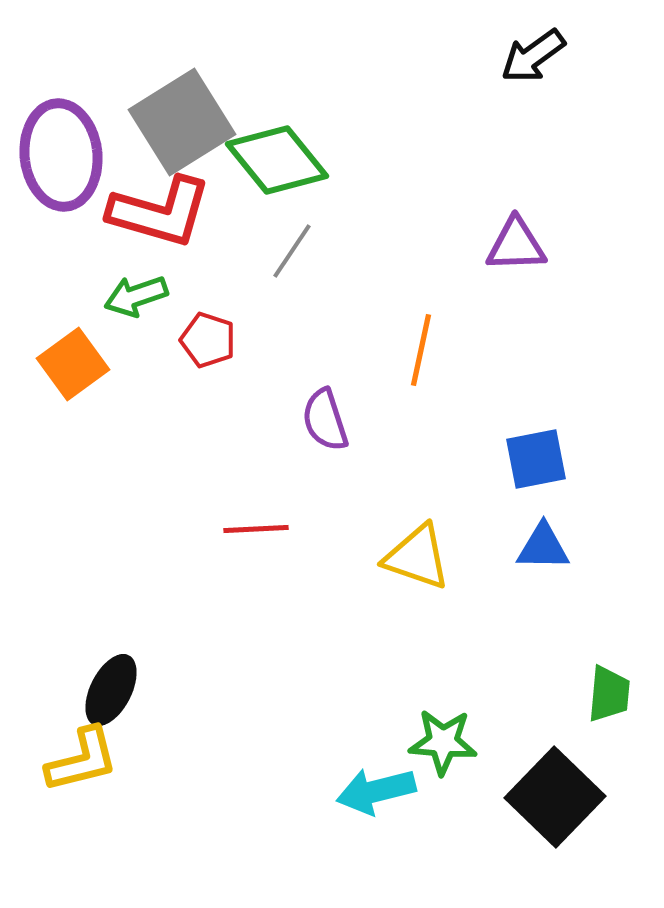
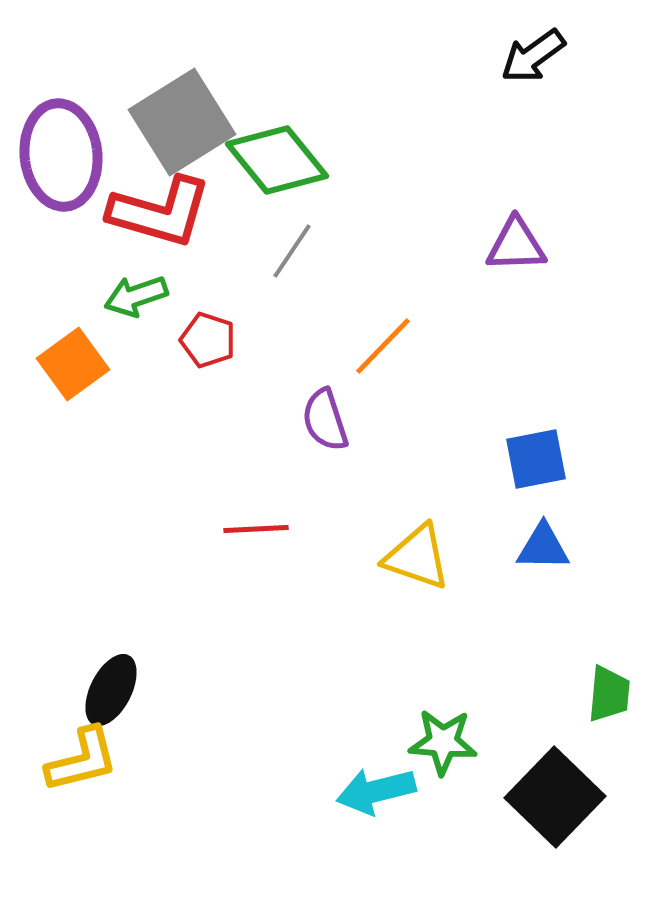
orange line: moved 38 px left, 4 px up; rotated 32 degrees clockwise
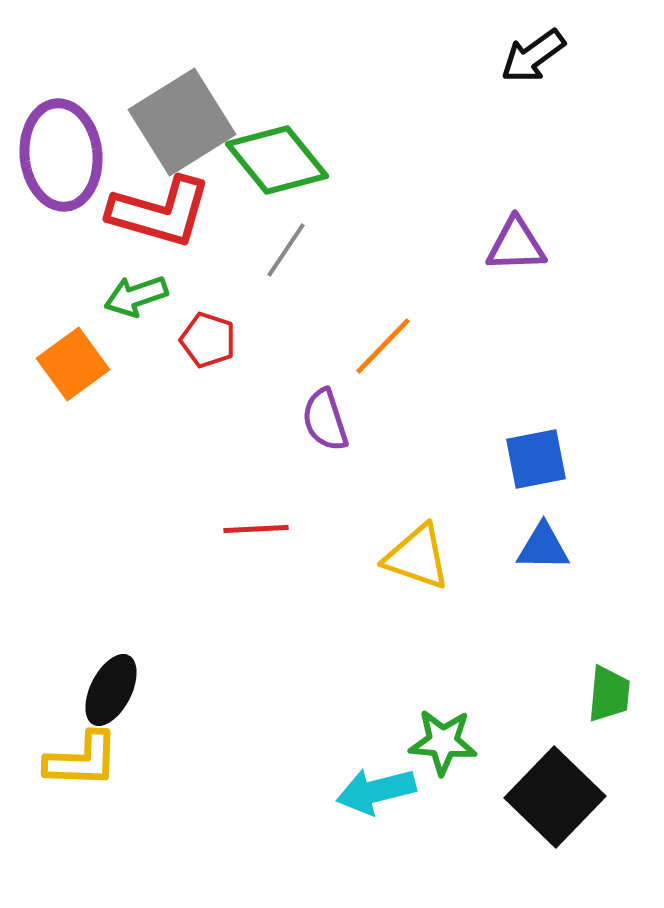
gray line: moved 6 px left, 1 px up
yellow L-shape: rotated 16 degrees clockwise
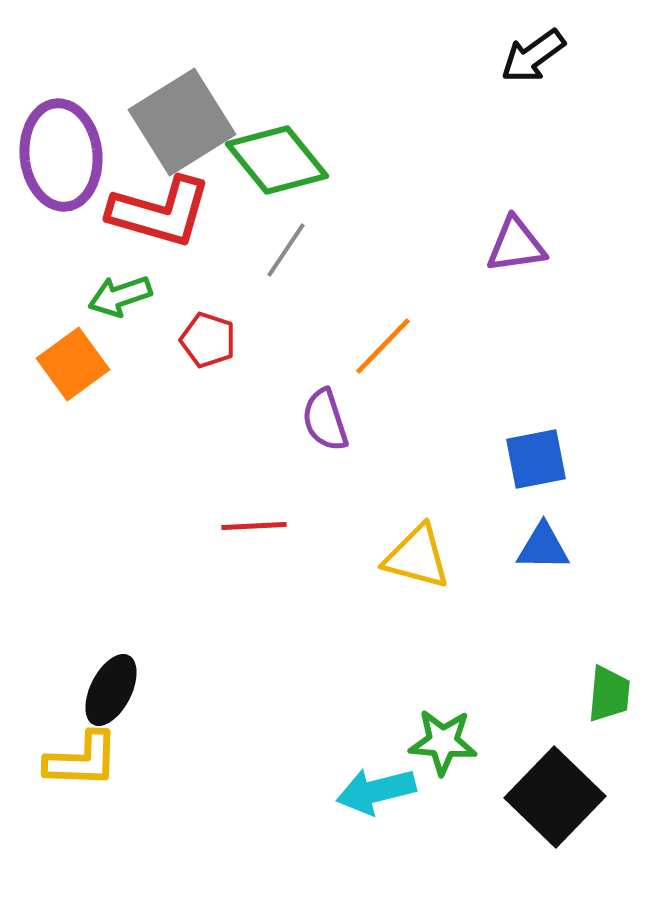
purple triangle: rotated 6 degrees counterclockwise
green arrow: moved 16 px left
red line: moved 2 px left, 3 px up
yellow triangle: rotated 4 degrees counterclockwise
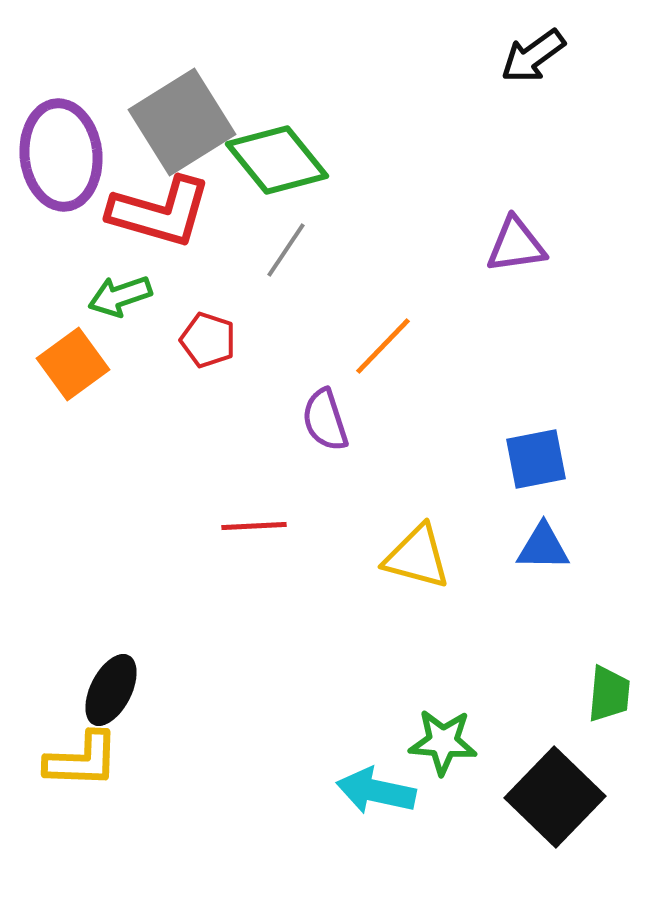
cyan arrow: rotated 26 degrees clockwise
